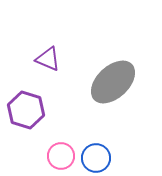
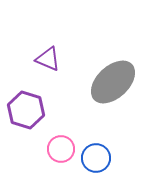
pink circle: moved 7 px up
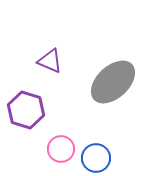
purple triangle: moved 2 px right, 2 px down
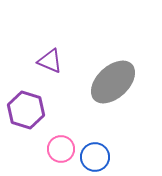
blue circle: moved 1 px left, 1 px up
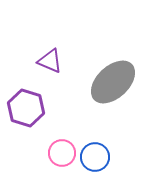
purple hexagon: moved 2 px up
pink circle: moved 1 px right, 4 px down
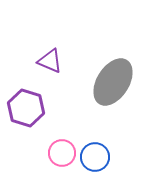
gray ellipse: rotated 15 degrees counterclockwise
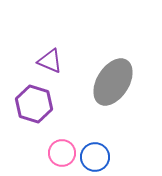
purple hexagon: moved 8 px right, 4 px up
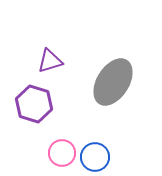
purple triangle: rotated 40 degrees counterclockwise
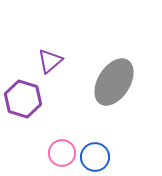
purple triangle: rotated 24 degrees counterclockwise
gray ellipse: moved 1 px right
purple hexagon: moved 11 px left, 5 px up
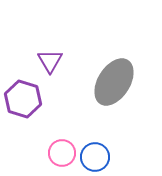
purple triangle: rotated 20 degrees counterclockwise
